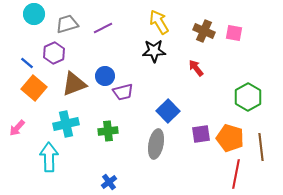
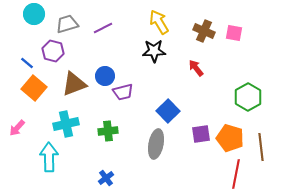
purple hexagon: moved 1 px left, 2 px up; rotated 20 degrees counterclockwise
blue cross: moved 3 px left, 4 px up
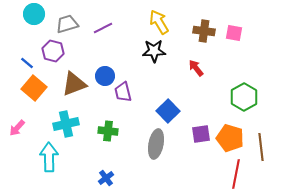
brown cross: rotated 15 degrees counterclockwise
purple trapezoid: rotated 90 degrees clockwise
green hexagon: moved 4 px left
green cross: rotated 12 degrees clockwise
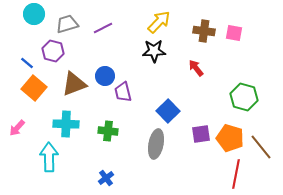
yellow arrow: rotated 75 degrees clockwise
green hexagon: rotated 16 degrees counterclockwise
cyan cross: rotated 15 degrees clockwise
brown line: rotated 32 degrees counterclockwise
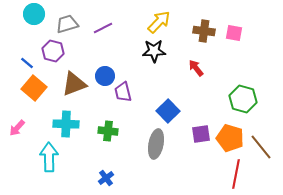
green hexagon: moved 1 px left, 2 px down
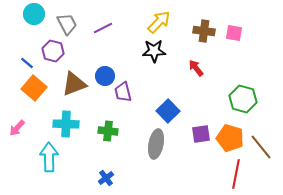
gray trapezoid: rotated 80 degrees clockwise
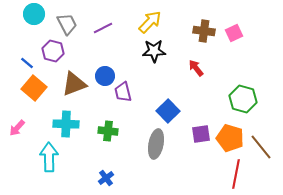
yellow arrow: moved 9 px left
pink square: rotated 36 degrees counterclockwise
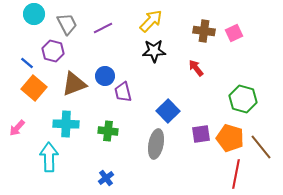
yellow arrow: moved 1 px right, 1 px up
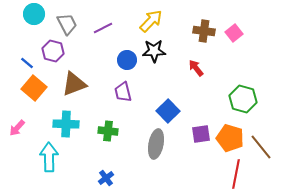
pink square: rotated 12 degrees counterclockwise
blue circle: moved 22 px right, 16 px up
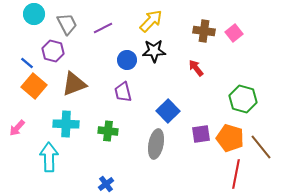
orange square: moved 2 px up
blue cross: moved 6 px down
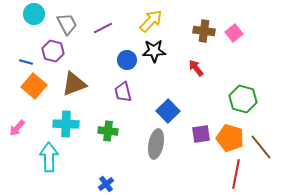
blue line: moved 1 px left, 1 px up; rotated 24 degrees counterclockwise
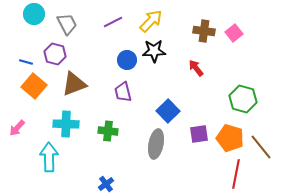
purple line: moved 10 px right, 6 px up
purple hexagon: moved 2 px right, 3 px down
purple square: moved 2 px left
